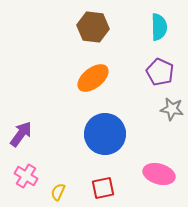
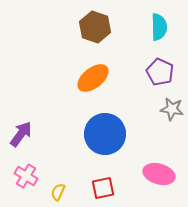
brown hexagon: moved 2 px right; rotated 12 degrees clockwise
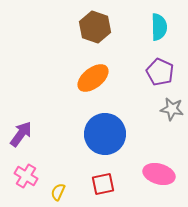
red square: moved 4 px up
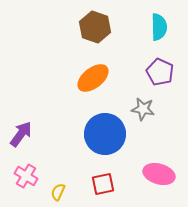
gray star: moved 29 px left
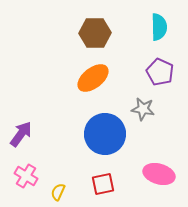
brown hexagon: moved 6 px down; rotated 20 degrees counterclockwise
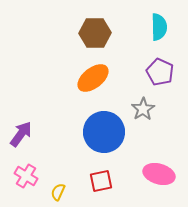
gray star: rotated 30 degrees clockwise
blue circle: moved 1 px left, 2 px up
red square: moved 2 px left, 3 px up
